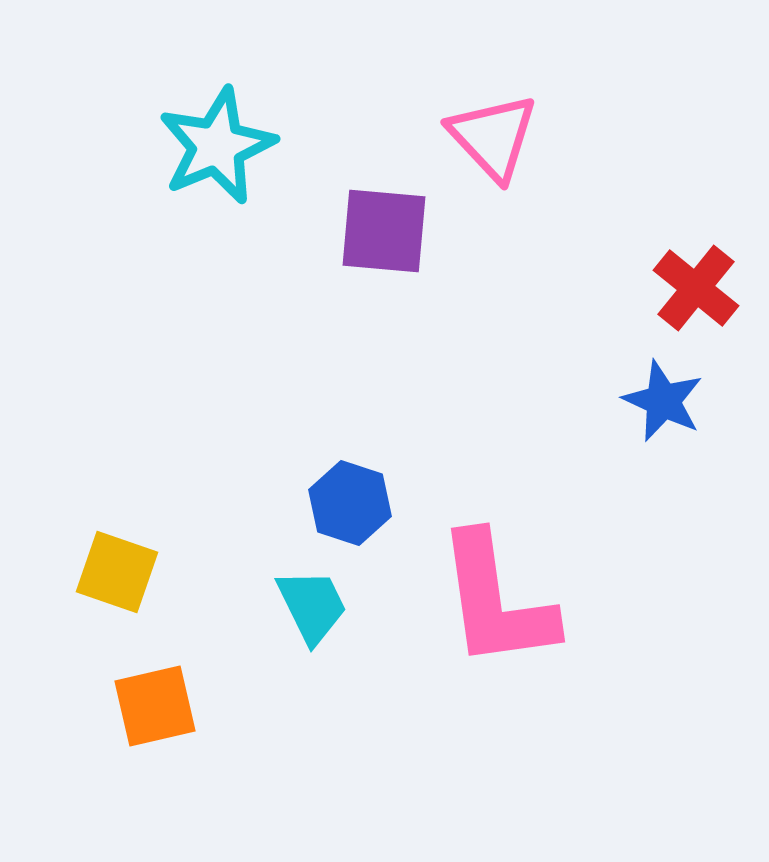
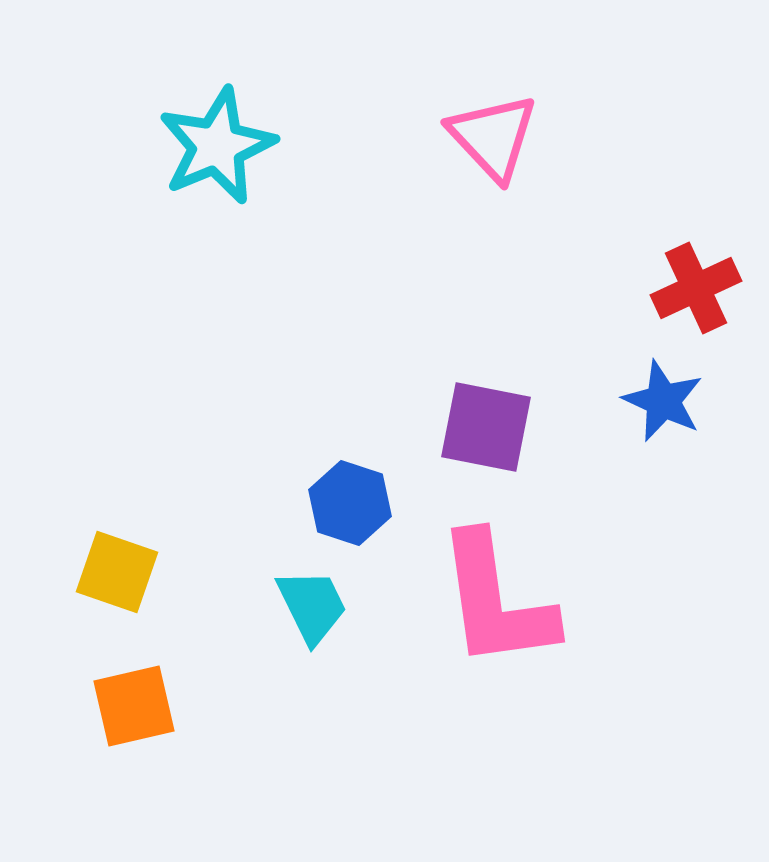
purple square: moved 102 px right, 196 px down; rotated 6 degrees clockwise
red cross: rotated 26 degrees clockwise
orange square: moved 21 px left
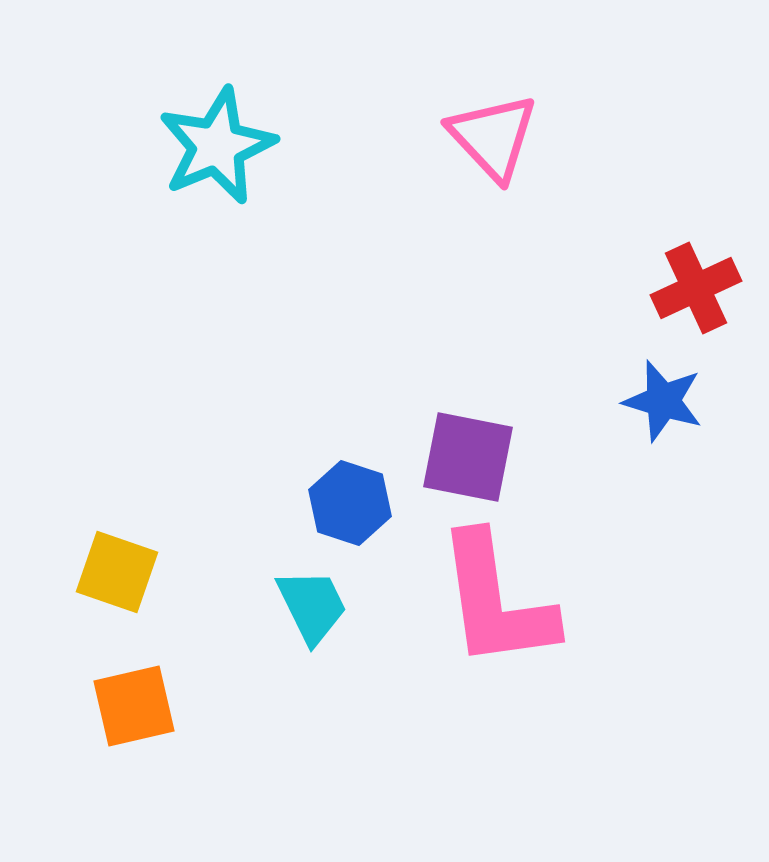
blue star: rotated 8 degrees counterclockwise
purple square: moved 18 px left, 30 px down
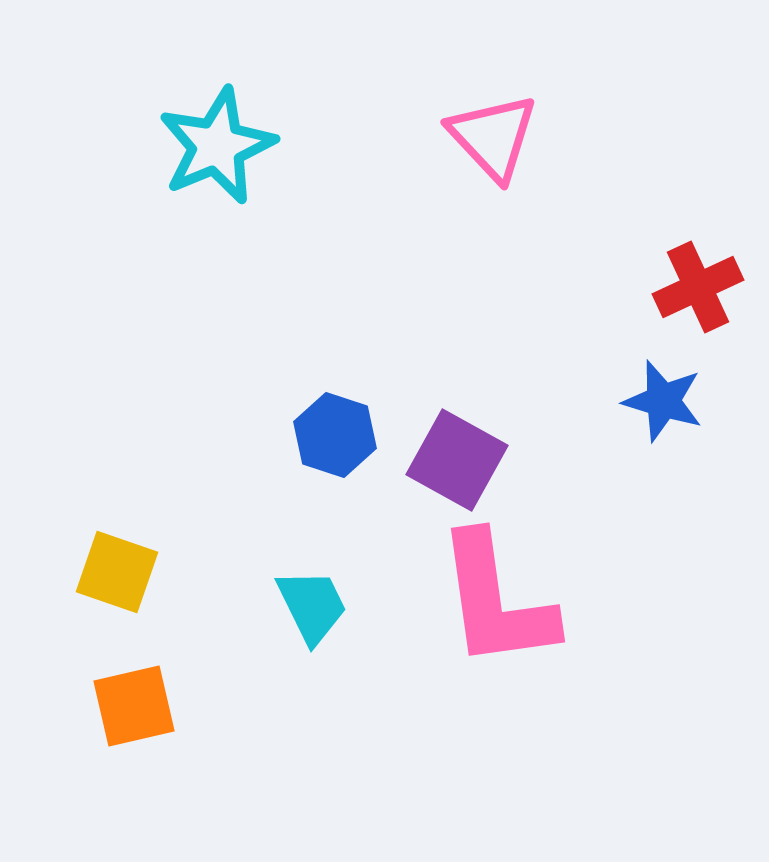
red cross: moved 2 px right, 1 px up
purple square: moved 11 px left, 3 px down; rotated 18 degrees clockwise
blue hexagon: moved 15 px left, 68 px up
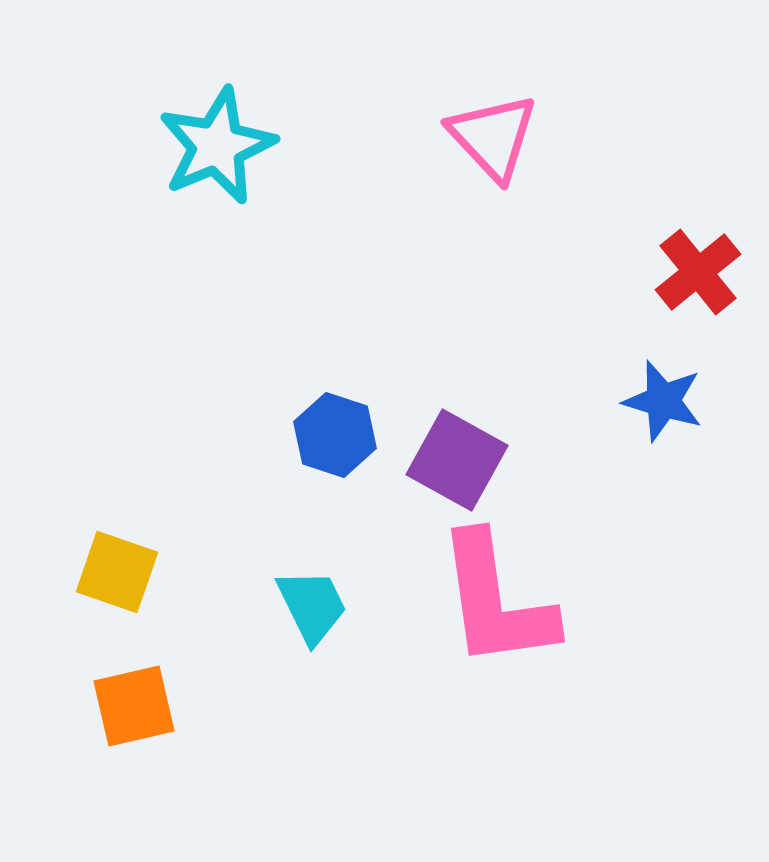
red cross: moved 15 px up; rotated 14 degrees counterclockwise
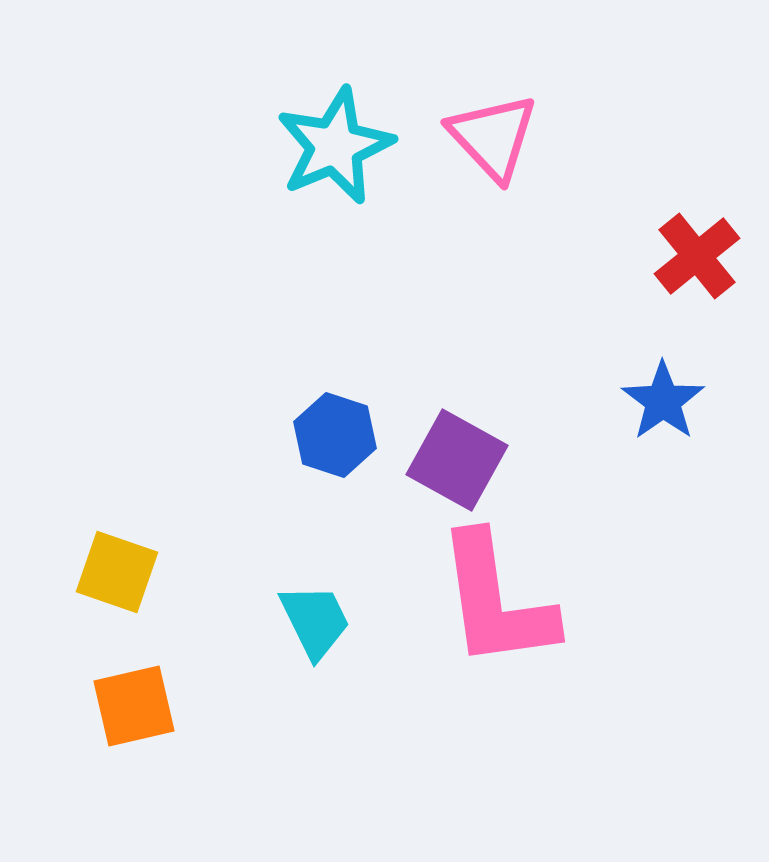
cyan star: moved 118 px right
red cross: moved 1 px left, 16 px up
blue star: rotated 20 degrees clockwise
cyan trapezoid: moved 3 px right, 15 px down
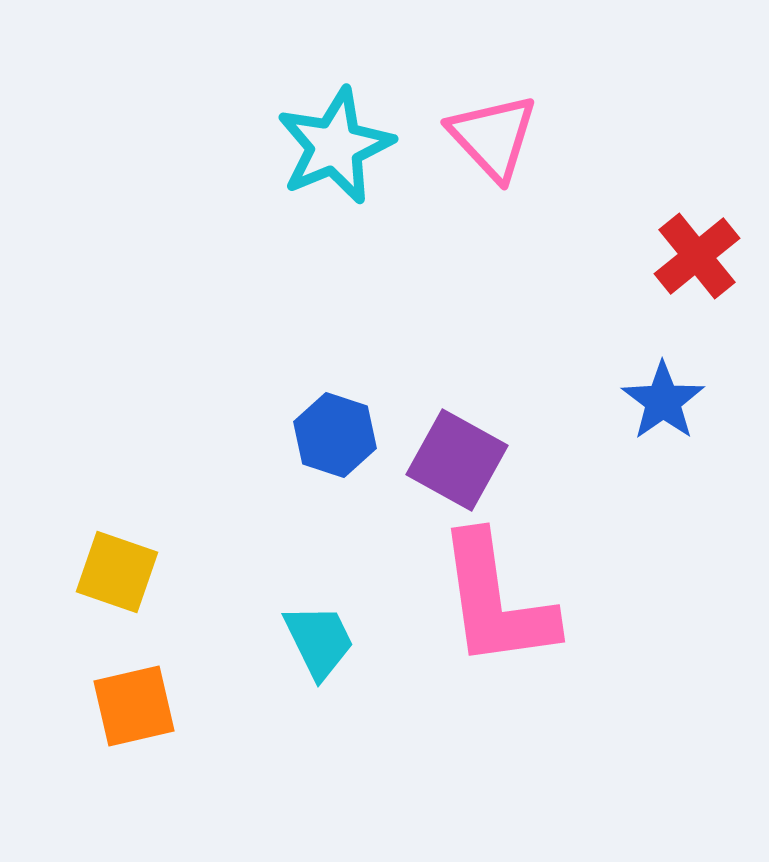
cyan trapezoid: moved 4 px right, 20 px down
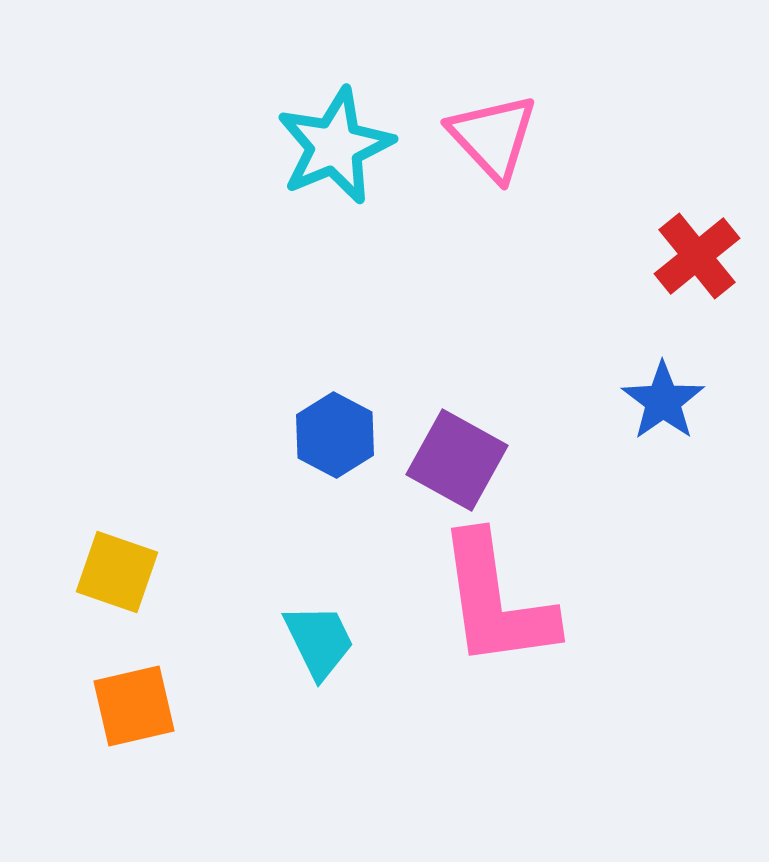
blue hexagon: rotated 10 degrees clockwise
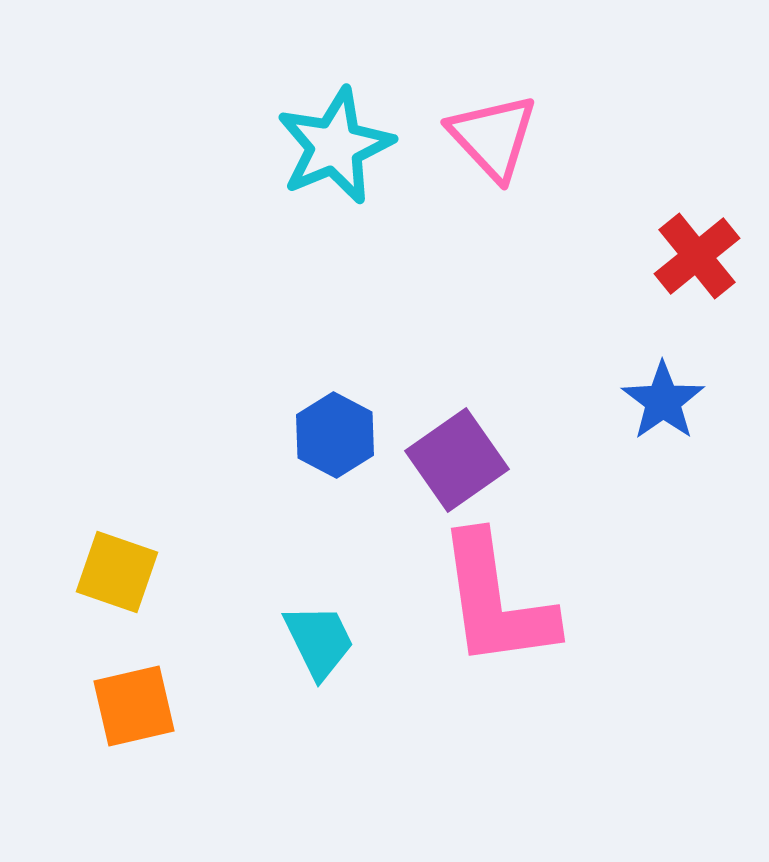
purple square: rotated 26 degrees clockwise
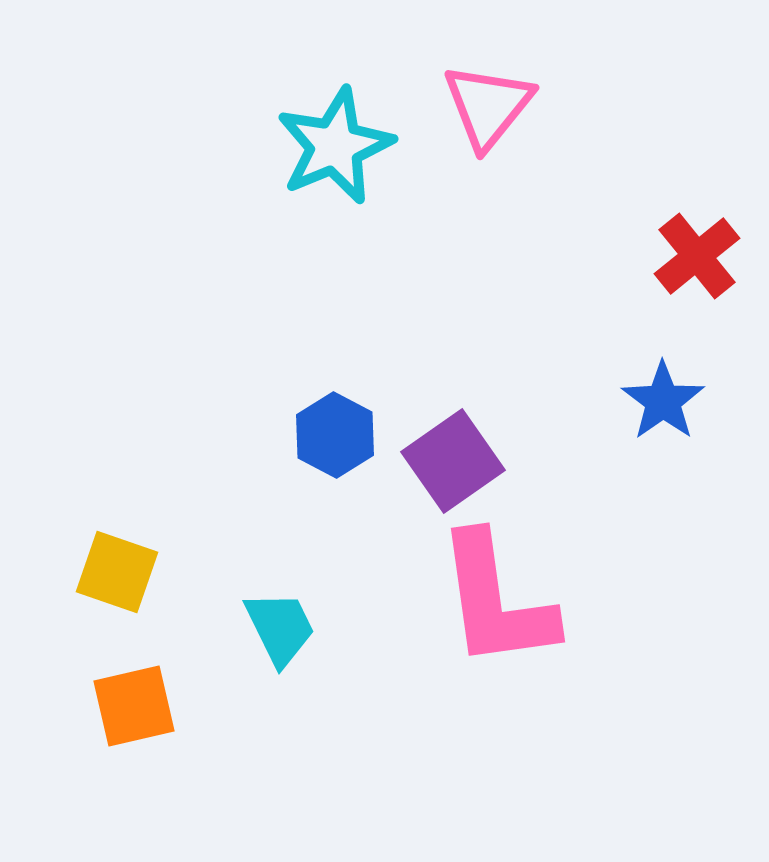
pink triangle: moved 5 px left, 31 px up; rotated 22 degrees clockwise
purple square: moved 4 px left, 1 px down
cyan trapezoid: moved 39 px left, 13 px up
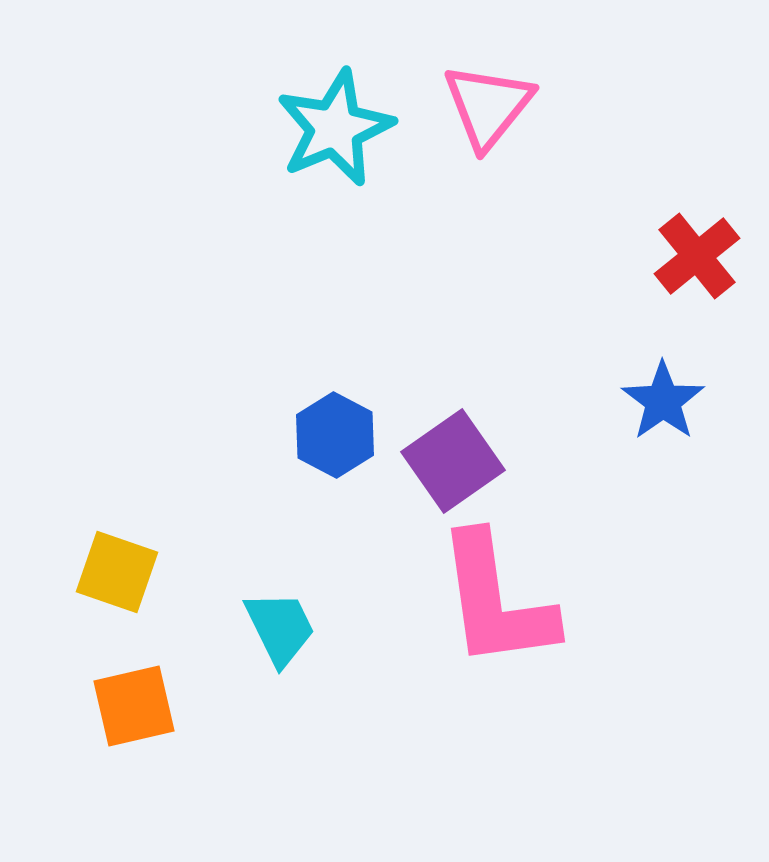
cyan star: moved 18 px up
